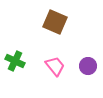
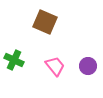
brown square: moved 10 px left
green cross: moved 1 px left, 1 px up
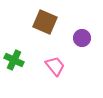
purple circle: moved 6 px left, 28 px up
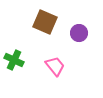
purple circle: moved 3 px left, 5 px up
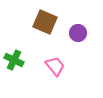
purple circle: moved 1 px left
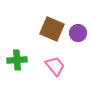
brown square: moved 7 px right, 7 px down
green cross: moved 3 px right; rotated 30 degrees counterclockwise
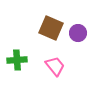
brown square: moved 1 px left, 1 px up
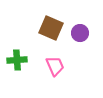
purple circle: moved 2 px right
pink trapezoid: rotated 15 degrees clockwise
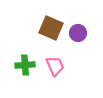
purple circle: moved 2 px left
green cross: moved 8 px right, 5 px down
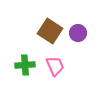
brown square: moved 1 px left, 3 px down; rotated 10 degrees clockwise
